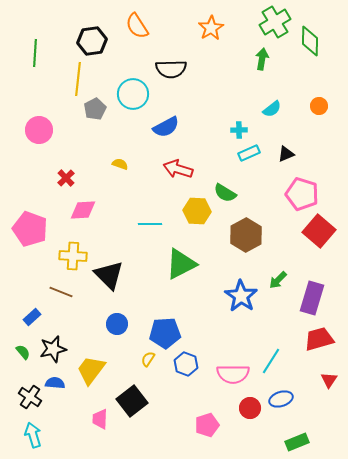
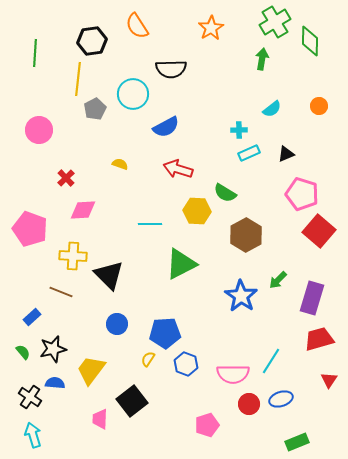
red circle at (250, 408): moved 1 px left, 4 px up
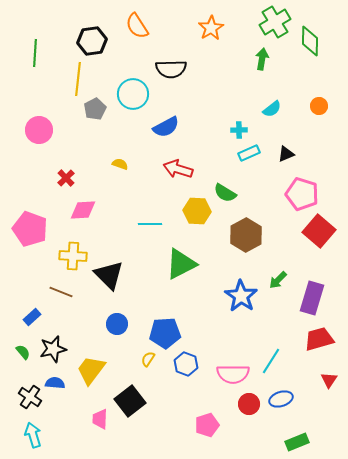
black square at (132, 401): moved 2 px left
